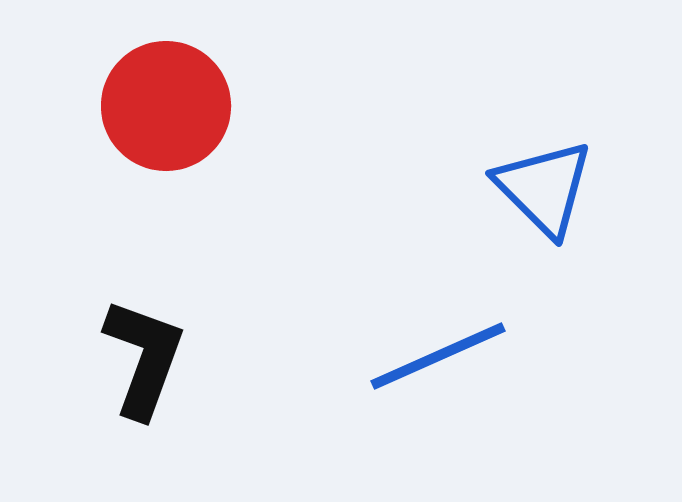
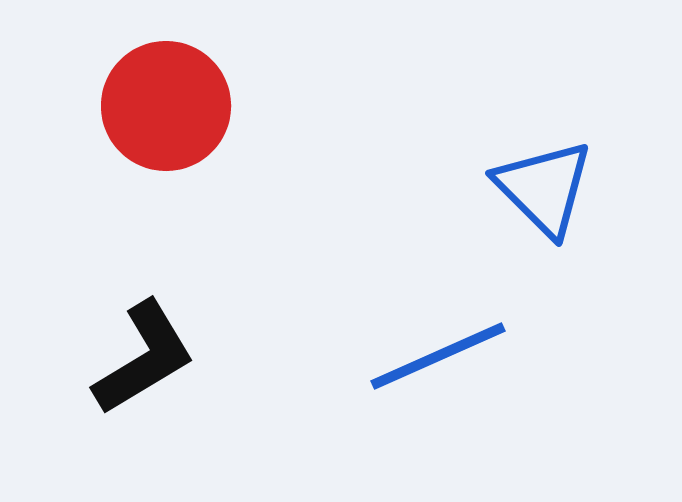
black L-shape: rotated 39 degrees clockwise
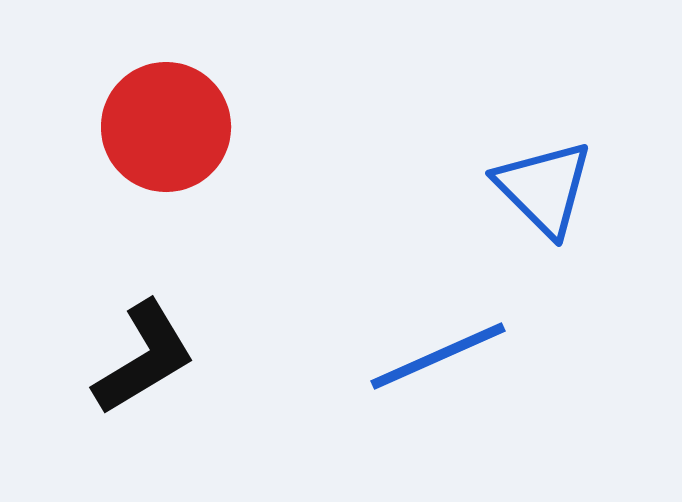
red circle: moved 21 px down
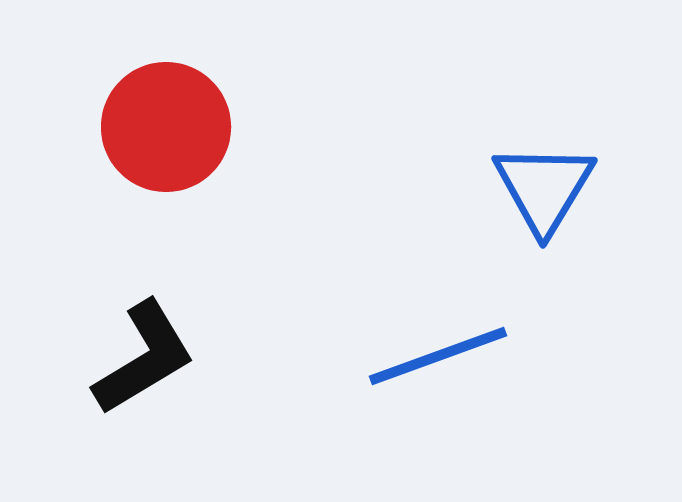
blue triangle: rotated 16 degrees clockwise
blue line: rotated 4 degrees clockwise
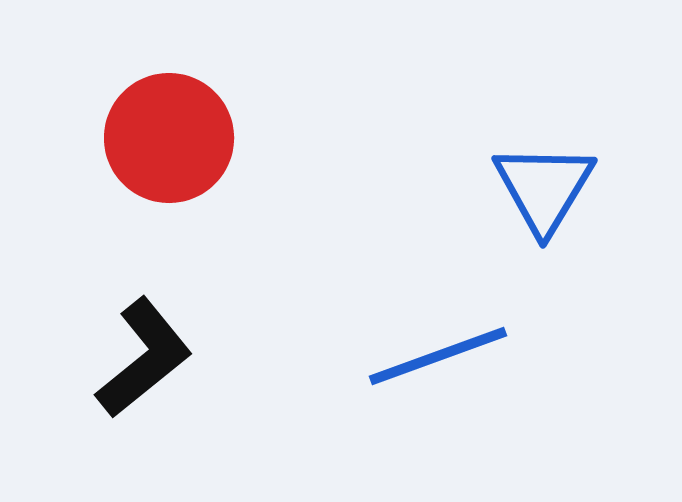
red circle: moved 3 px right, 11 px down
black L-shape: rotated 8 degrees counterclockwise
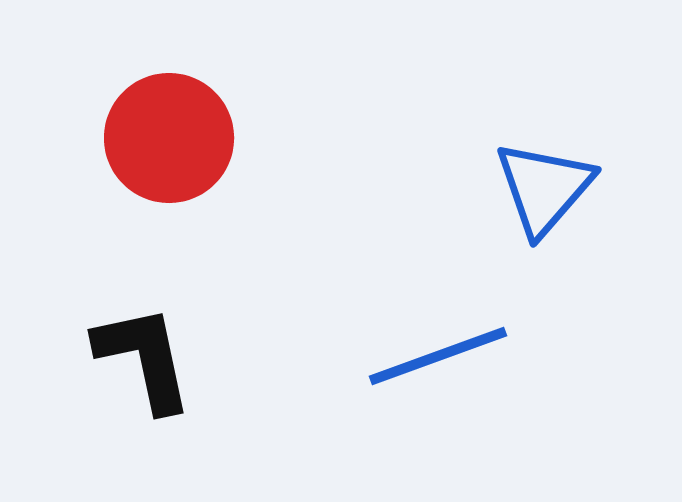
blue triangle: rotated 10 degrees clockwise
black L-shape: rotated 63 degrees counterclockwise
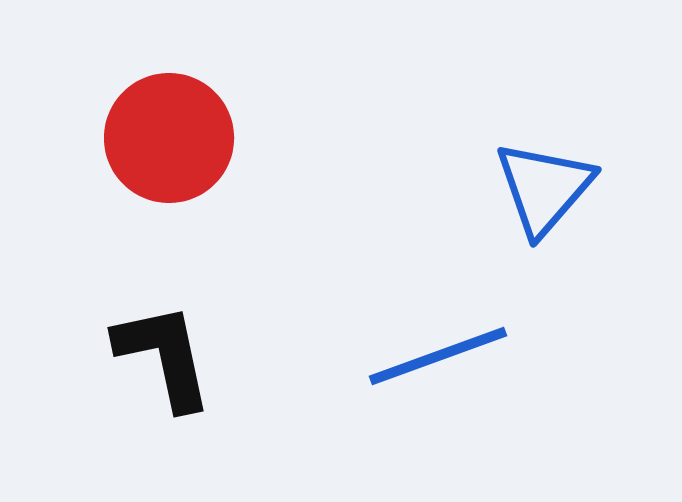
black L-shape: moved 20 px right, 2 px up
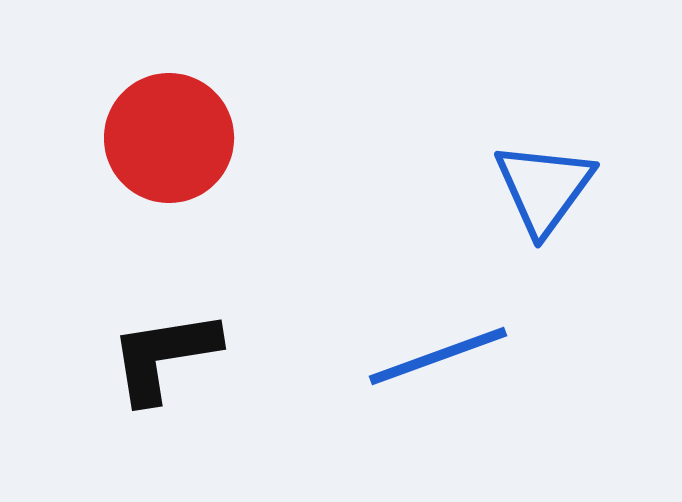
blue triangle: rotated 5 degrees counterclockwise
black L-shape: rotated 87 degrees counterclockwise
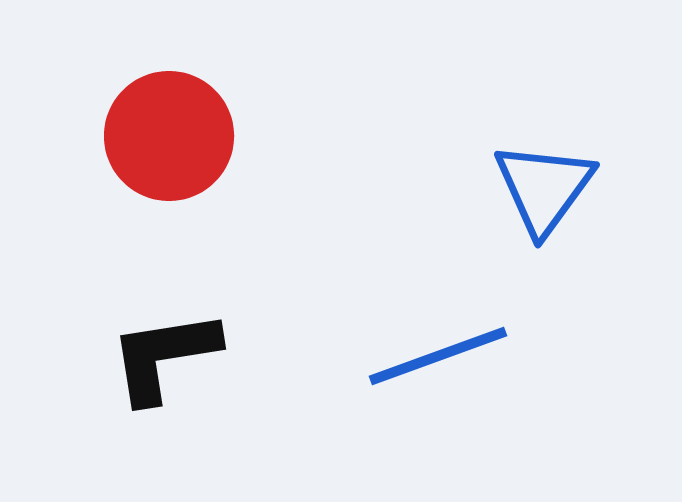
red circle: moved 2 px up
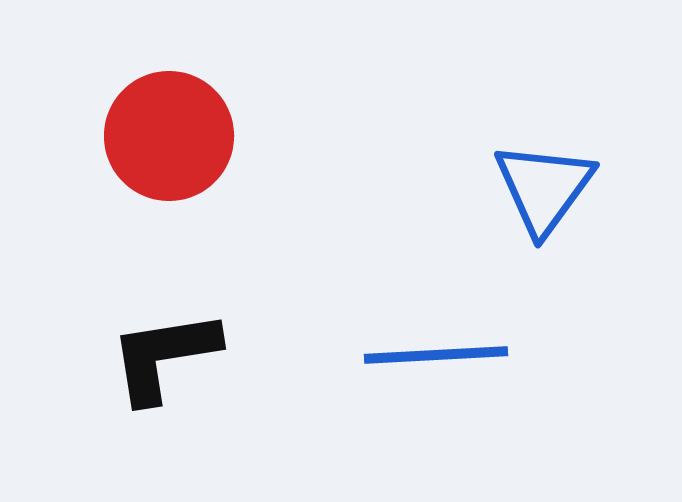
blue line: moved 2 px left, 1 px up; rotated 17 degrees clockwise
